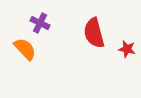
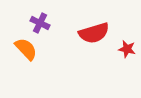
red semicircle: rotated 92 degrees counterclockwise
orange semicircle: moved 1 px right
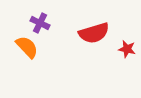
orange semicircle: moved 1 px right, 2 px up
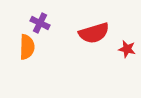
orange semicircle: rotated 45 degrees clockwise
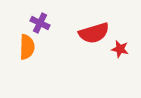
red star: moved 7 px left
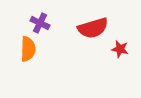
red semicircle: moved 1 px left, 5 px up
orange semicircle: moved 1 px right, 2 px down
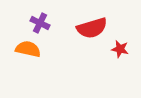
red semicircle: moved 1 px left
orange semicircle: rotated 80 degrees counterclockwise
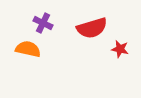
purple cross: moved 3 px right
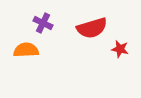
orange semicircle: moved 2 px left, 1 px down; rotated 15 degrees counterclockwise
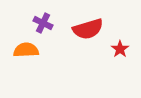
red semicircle: moved 4 px left, 1 px down
red star: rotated 24 degrees clockwise
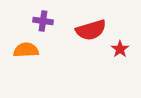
purple cross: moved 2 px up; rotated 18 degrees counterclockwise
red semicircle: moved 3 px right, 1 px down
